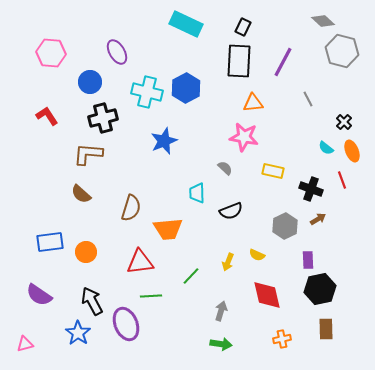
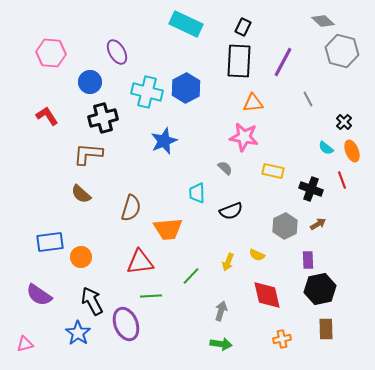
brown arrow at (318, 219): moved 5 px down
orange circle at (86, 252): moved 5 px left, 5 px down
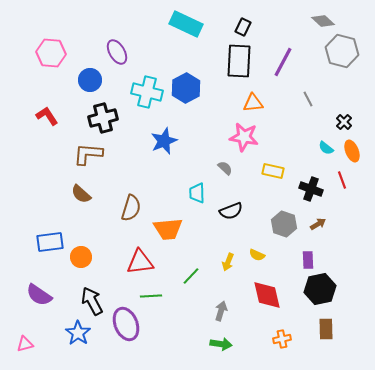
blue circle at (90, 82): moved 2 px up
gray hexagon at (285, 226): moved 1 px left, 2 px up; rotated 15 degrees counterclockwise
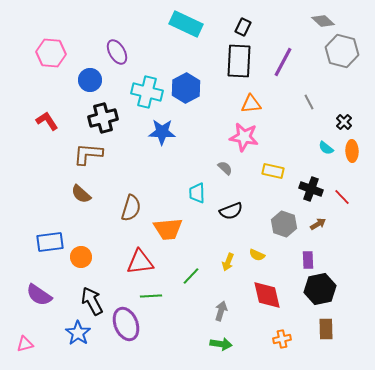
gray line at (308, 99): moved 1 px right, 3 px down
orange triangle at (253, 103): moved 2 px left, 1 px down
red L-shape at (47, 116): moved 5 px down
blue star at (164, 141): moved 2 px left, 9 px up; rotated 24 degrees clockwise
orange ellipse at (352, 151): rotated 20 degrees clockwise
red line at (342, 180): moved 17 px down; rotated 24 degrees counterclockwise
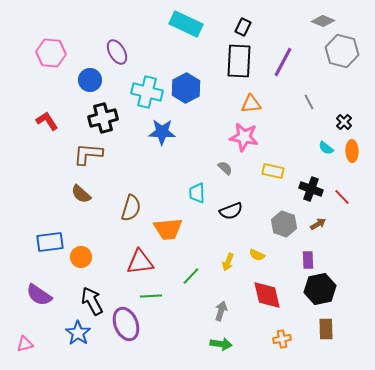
gray diamond at (323, 21): rotated 20 degrees counterclockwise
